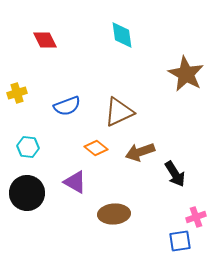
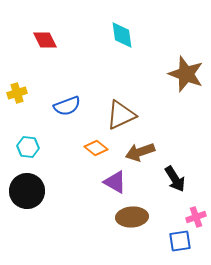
brown star: rotated 9 degrees counterclockwise
brown triangle: moved 2 px right, 3 px down
black arrow: moved 5 px down
purple triangle: moved 40 px right
black circle: moved 2 px up
brown ellipse: moved 18 px right, 3 px down
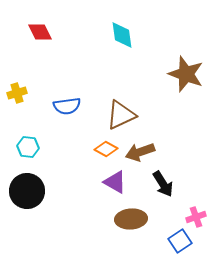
red diamond: moved 5 px left, 8 px up
blue semicircle: rotated 12 degrees clockwise
orange diamond: moved 10 px right, 1 px down; rotated 10 degrees counterclockwise
black arrow: moved 12 px left, 5 px down
brown ellipse: moved 1 px left, 2 px down
blue square: rotated 25 degrees counterclockwise
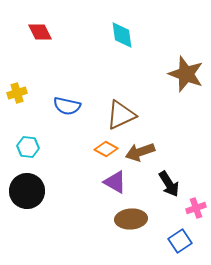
blue semicircle: rotated 20 degrees clockwise
black arrow: moved 6 px right
pink cross: moved 9 px up
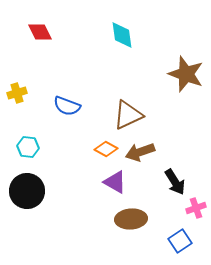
blue semicircle: rotated 8 degrees clockwise
brown triangle: moved 7 px right
black arrow: moved 6 px right, 2 px up
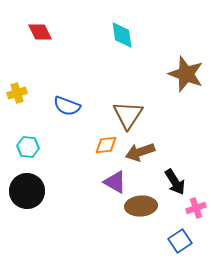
brown triangle: rotated 32 degrees counterclockwise
orange diamond: moved 4 px up; rotated 35 degrees counterclockwise
brown ellipse: moved 10 px right, 13 px up
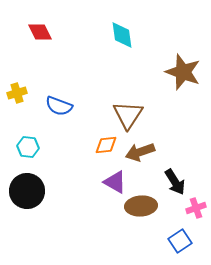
brown star: moved 3 px left, 2 px up
blue semicircle: moved 8 px left
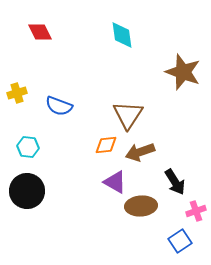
pink cross: moved 3 px down
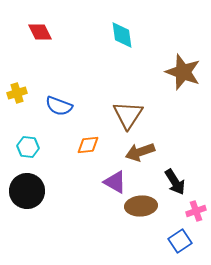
orange diamond: moved 18 px left
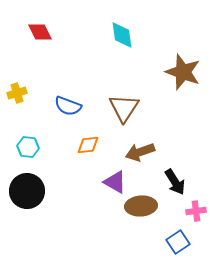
blue semicircle: moved 9 px right
brown triangle: moved 4 px left, 7 px up
pink cross: rotated 12 degrees clockwise
blue square: moved 2 px left, 1 px down
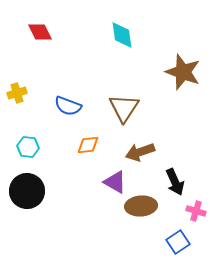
black arrow: rotated 8 degrees clockwise
pink cross: rotated 24 degrees clockwise
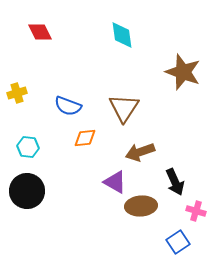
orange diamond: moved 3 px left, 7 px up
